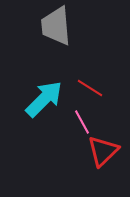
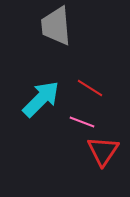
cyan arrow: moved 3 px left
pink line: rotated 40 degrees counterclockwise
red triangle: rotated 12 degrees counterclockwise
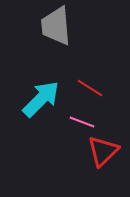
red triangle: rotated 12 degrees clockwise
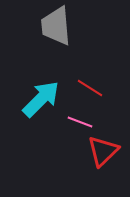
pink line: moved 2 px left
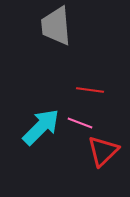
red line: moved 2 px down; rotated 24 degrees counterclockwise
cyan arrow: moved 28 px down
pink line: moved 1 px down
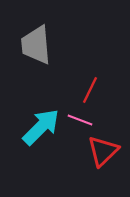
gray trapezoid: moved 20 px left, 19 px down
red line: rotated 72 degrees counterclockwise
pink line: moved 3 px up
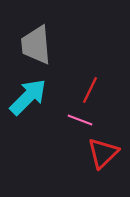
cyan arrow: moved 13 px left, 30 px up
red triangle: moved 2 px down
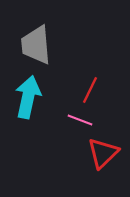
cyan arrow: rotated 33 degrees counterclockwise
